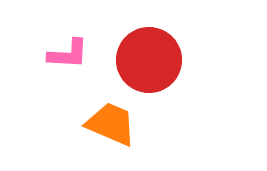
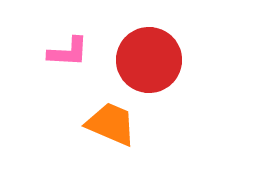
pink L-shape: moved 2 px up
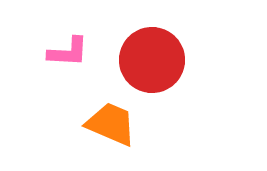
red circle: moved 3 px right
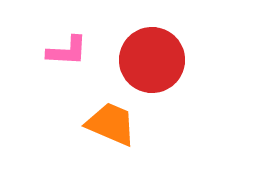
pink L-shape: moved 1 px left, 1 px up
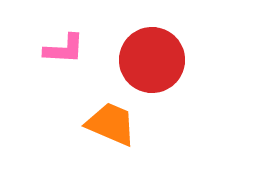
pink L-shape: moved 3 px left, 2 px up
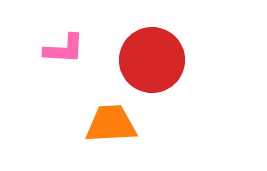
orange trapezoid: rotated 26 degrees counterclockwise
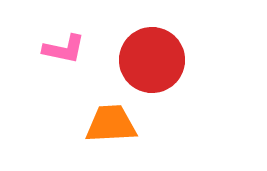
pink L-shape: rotated 9 degrees clockwise
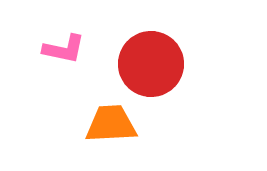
red circle: moved 1 px left, 4 px down
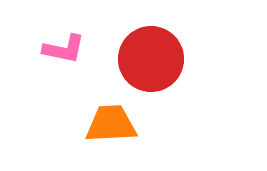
red circle: moved 5 px up
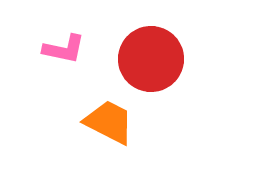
orange trapezoid: moved 2 px left, 2 px up; rotated 30 degrees clockwise
